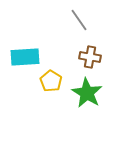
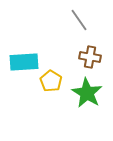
cyan rectangle: moved 1 px left, 5 px down
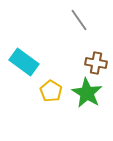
brown cross: moved 6 px right, 6 px down
cyan rectangle: rotated 40 degrees clockwise
yellow pentagon: moved 10 px down
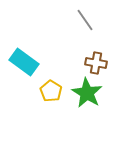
gray line: moved 6 px right
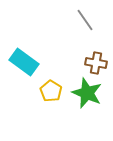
green star: rotated 8 degrees counterclockwise
